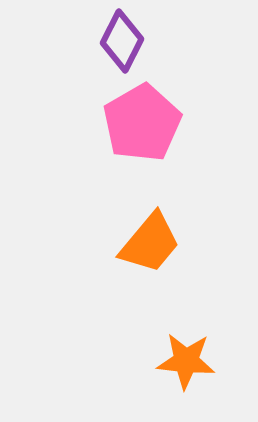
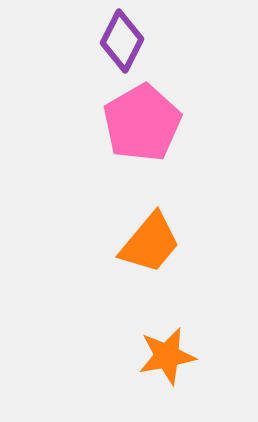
orange star: moved 19 px left, 5 px up; rotated 16 degrees counterclockwise
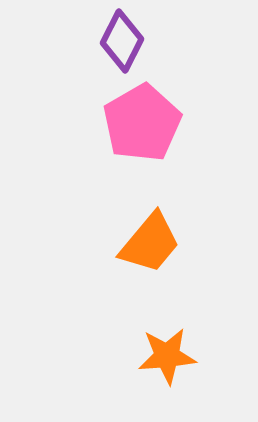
orange star: rotated 6 degrees clockwise
